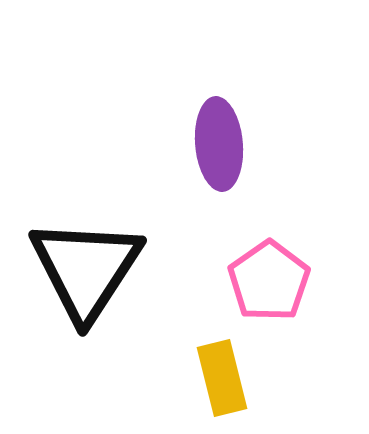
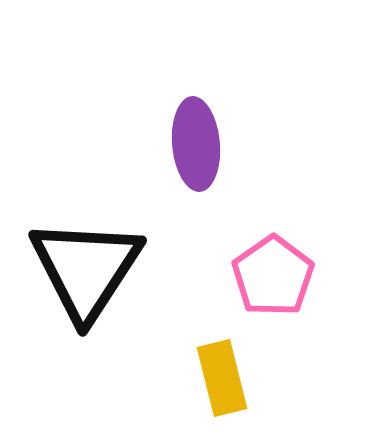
purple ellipse: moved 23 px left
pink pentagon: moved 4 px right, 5 px up
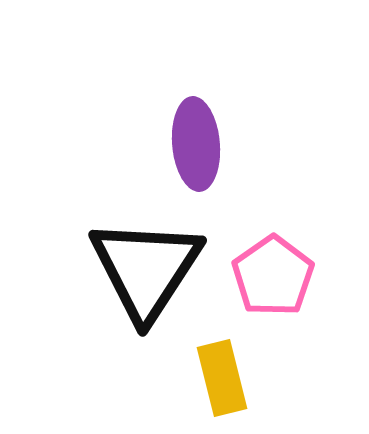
black triangle: moved 60 px right
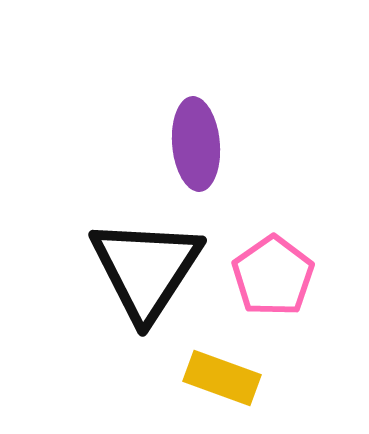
yellow rectangle: rotated 56 degrees counterclockwise
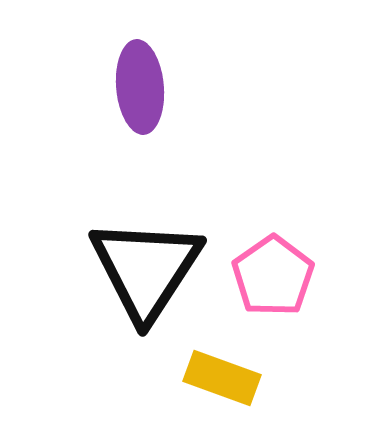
purple ellipse: moved 56 px left, 57 px up
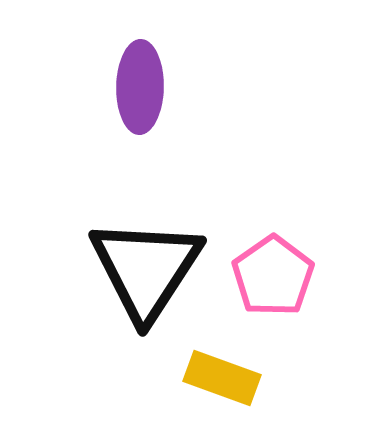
purple ellipse: rotated 6 degrees clockwise
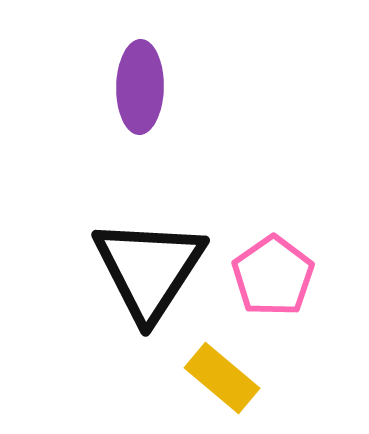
black triangle: moved 3 px right
yellow rectangle: rotated 20 degrees clockwise
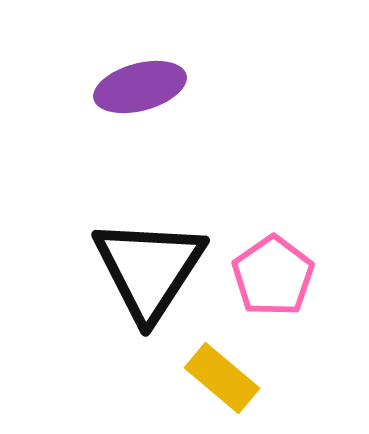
purple ellipse: rotated 74 degrees clockwise
